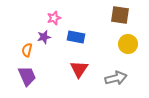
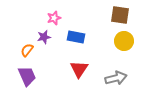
yellow circle: moved 4 px left, 3 px up
orange semicircle: rotated 24 degrees clockwise
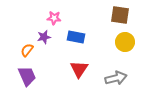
pink star: rotated 24 degrees clockwise
yellow circle: moved 1 px right, 1 px down
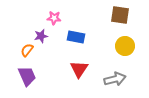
purple star: moved 3 px left, 1 px up
yellow circle: moved 4 px down
gray arrow: moved 1 px left, 1 px down
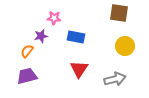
brown square: moved 1 px left, 2 px up
orange semicircle: moved 1 px down
purple trapezoid: rotated 80 degrees counterclockwise
